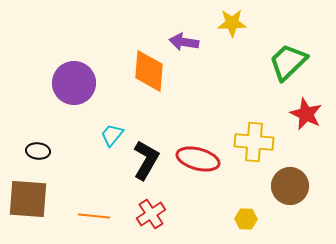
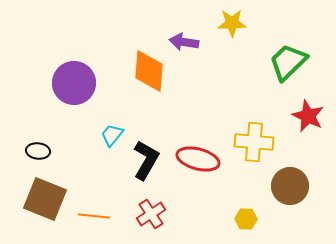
red star: moved 2 px right, 2 px down
brown square: moved 17 px right; rotated 18 degrees clockwise
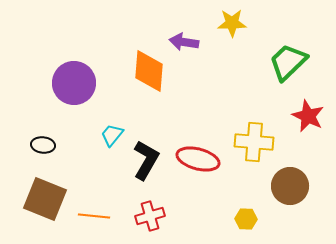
black ellipse: moved 5 px right, 6 px up
red cross: moved 1 px left, 2 px down; rotated 16 degrees clockwise
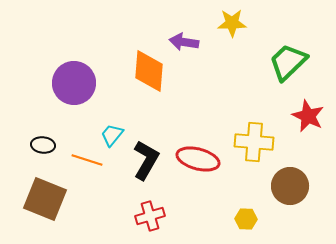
orange line: moved 7 px left, 56 px up; rotated 12 degrees clockwise
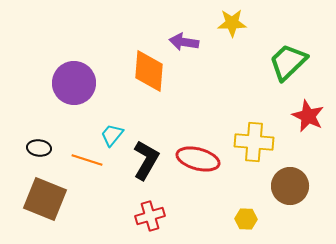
black ellipse: moved 4 px left, 3 px down
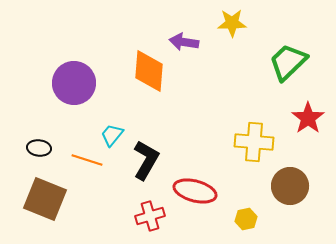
red star: moved 2 px down; rotated 12 degrees clockwise
red ellipse: moved 3 px left, 32 px down
yellow hexagon: rotated 15 degrees counterclockwise
